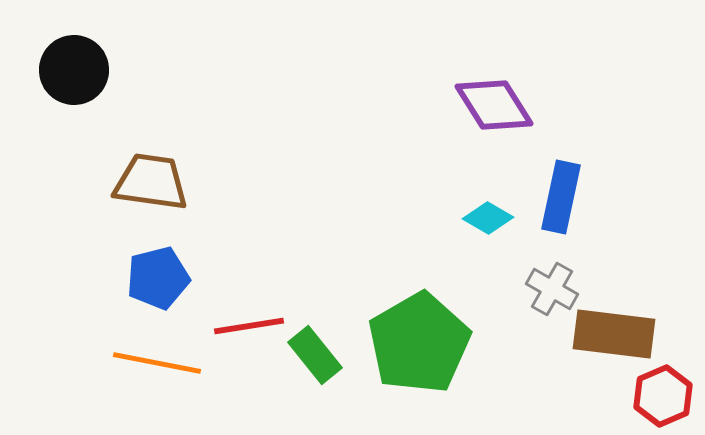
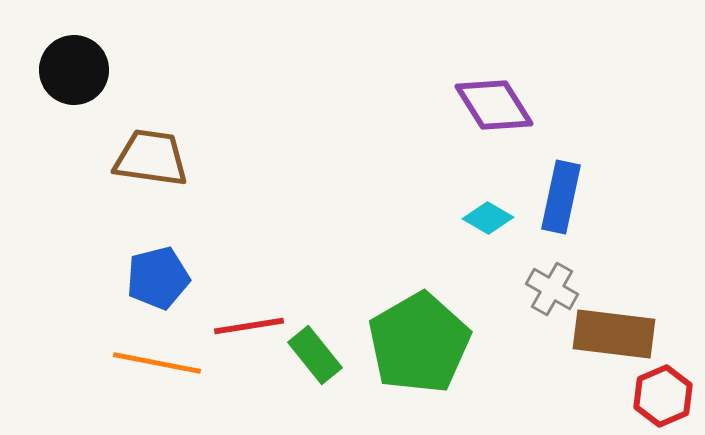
brown trapezoid: moved 24 px up
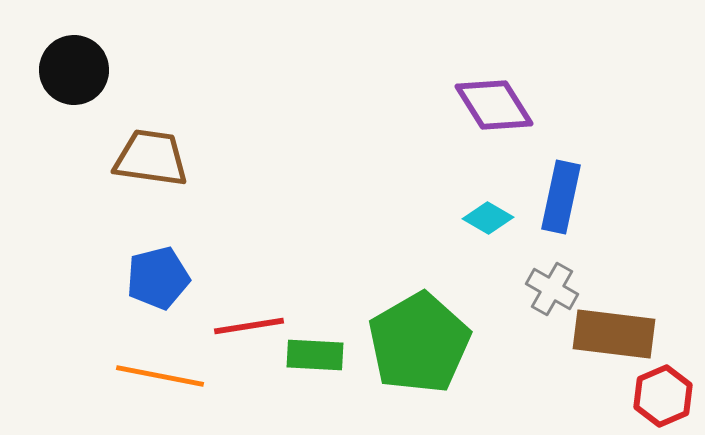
green rectangle: rotated 48 degrees counterclockwise
orange line: moved 3 px right, 13 px down
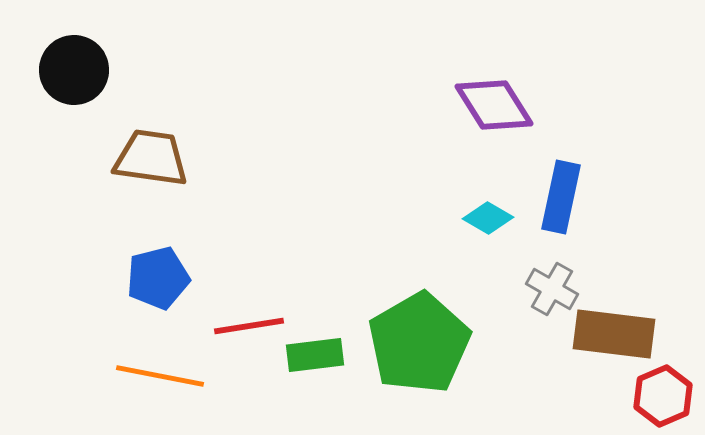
green rectangle: rotated 10 degrees counterclockwise
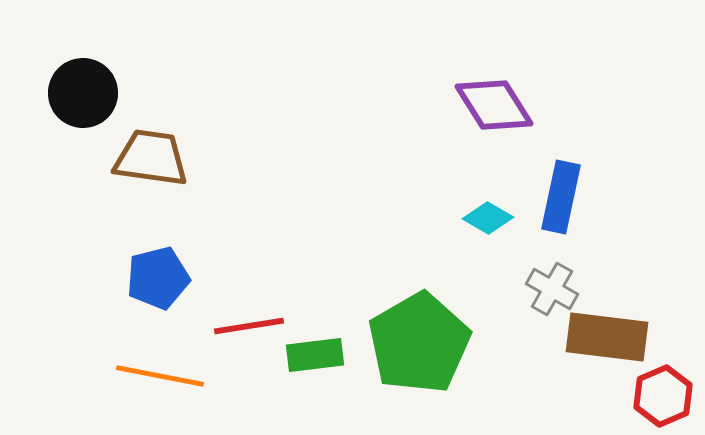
black circle: moved 9 px right, 23 px down
brown rectangle: moved 7 px left, 3 px down
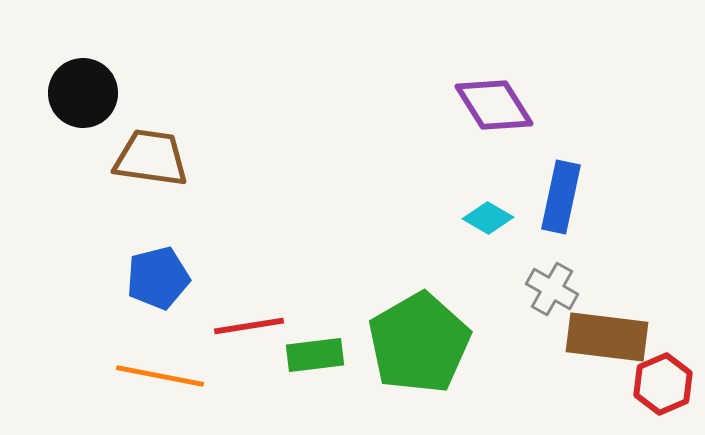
red hexagon: moved 12 px up
